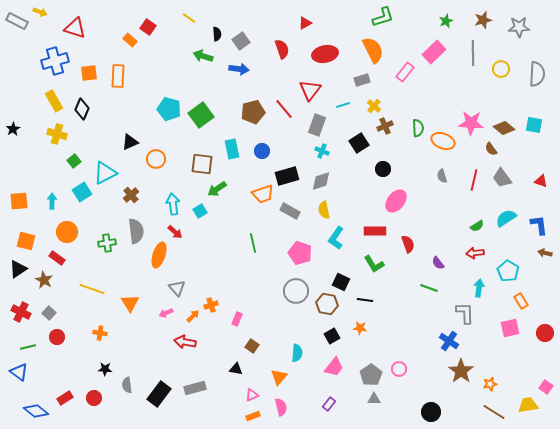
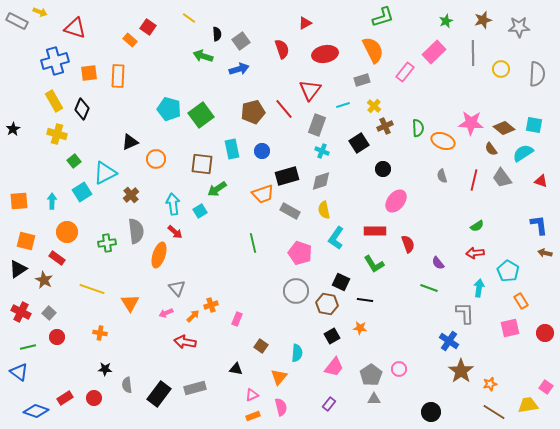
blue arrow at (239, 69): rotated 24 degrees counterclockwise
cyan semicircle at (506, 218): moved 17 px right, 65 px up
brown square at (252, 346): moved 9 px right
blue diamond at (36, 411): rotated 20 degrees counterclockwise
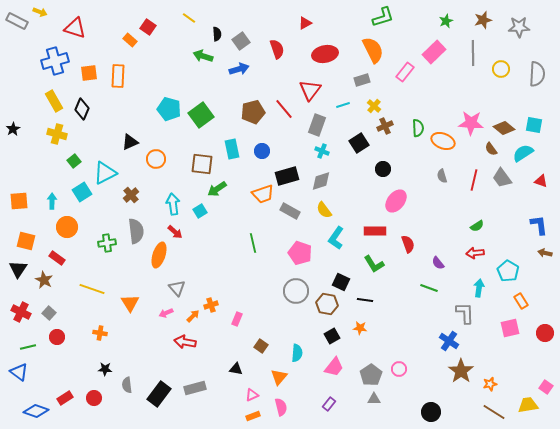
red semicircle at (282, 49): moved 5 px left
yellow semicircle at (324, 210): rotated 24 degrees counterclockwise
orange circle at (67, 232): moved 5 px up
black triangle at (18, 269): rotated 24 degrees counterclockwise
